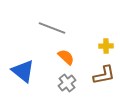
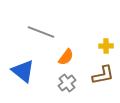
gray line: moved 11 px left, 4 px down
orange semicircle: rotated 84 degrees clockwise
brown L-shape: moved 1 px left
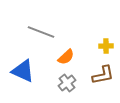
orange semicircle: rotated 12 degrees clockwise
blue triangle: rotated 15 degrees counterclockwise
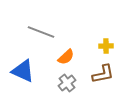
brown L-shape: moved 1 px up
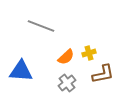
gray line: moved 6 px up
yellow cross: moved 17 px left, 7 px down; rotated 16 degrees counterclockwise
blue triangle: moved 2 px left; rotated 20 degrees counterclockwise
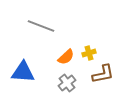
blue triangle: moved 2 px right, 1 px down
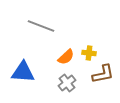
yellow cross: rotated 24 degrees clockwise
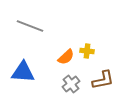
gray line: moved 11 px left
yellow cross: moved 2 px left, 2 px up
brown L-shape: moved 6 px down
gray cross: moved 4 px right, 1 px down
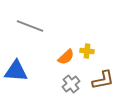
blue triangle: moved 7 px left, 1 px up
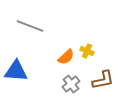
yellow cross: rotated 16 degrees clockwise
